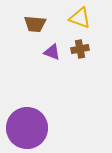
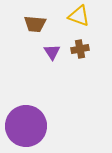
yellow triangle: moved 1 px left, 2 px up
purple triangle: rotated 36 degrees clockwise
purple circle: moved 1 px left, 2 px up
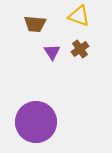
brown cross: rotated 24 degrees counterclockwise
purple circle: moved 10 px right, 4 px up
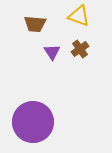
purple circle: moved 3 px left
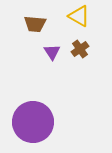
yellow triangle: rotated 10 degrees clockwise
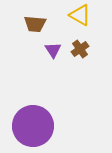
yellow triangle: moved 1 px right, 1 px up
purple triangle: moved 1 px right, 2 px up
purple circle: moved 4 px down
